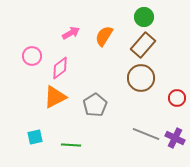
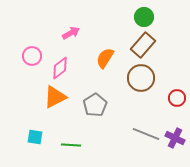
orange semicircle: moved 1 px right, 22 px down
cyan square: rotated 21 degrees clockwise
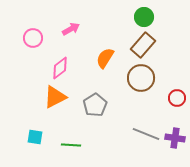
pink arrow: moved 4 px up
pink circle: moved 1 px right, 18 px up
purple cross: rotated 18 degrees counterclockwise
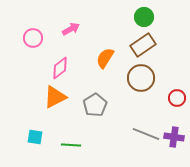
brown rectangle: rotated 15 degrees clockwise
purple cross: moved 1 px left, 1 px up
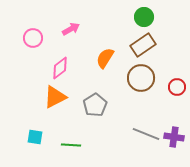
red circle: moved 11 px up
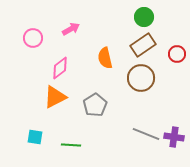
orange semicircle: rotated 45 degrees counterclockwise
red circle: moved 33 px up
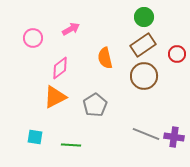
brown circle: moved 3 px right, 2 px up
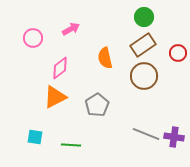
red circle: moved 1 px right, 1 px up
gray pentagon: moved 2 px right
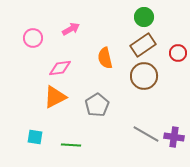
pink diamond: rotated 30 degrees clockwise
gray line: rotated 8 degrees clockwise
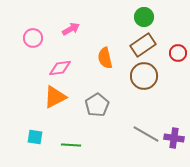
purple cross: moved 1 px down
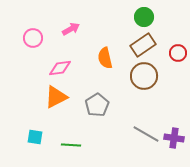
orange triangle: moved 1 px right
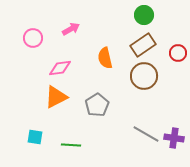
green circle: moved 2 px up
